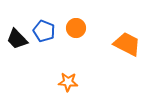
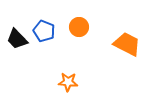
orange circle: moved 3 px right, 1 px up
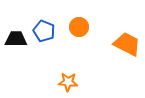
black trapezoid: moved 1 px left; rotated 135 degrees clockwise
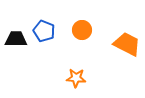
orange circle: moved 3 px right, 3 px down
orange star: moved 8 px right, 4 px up
